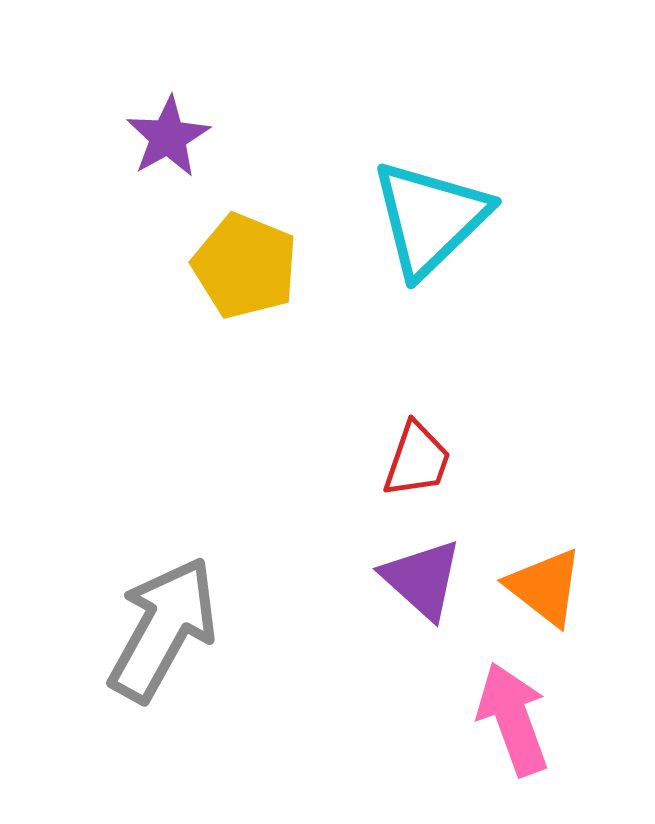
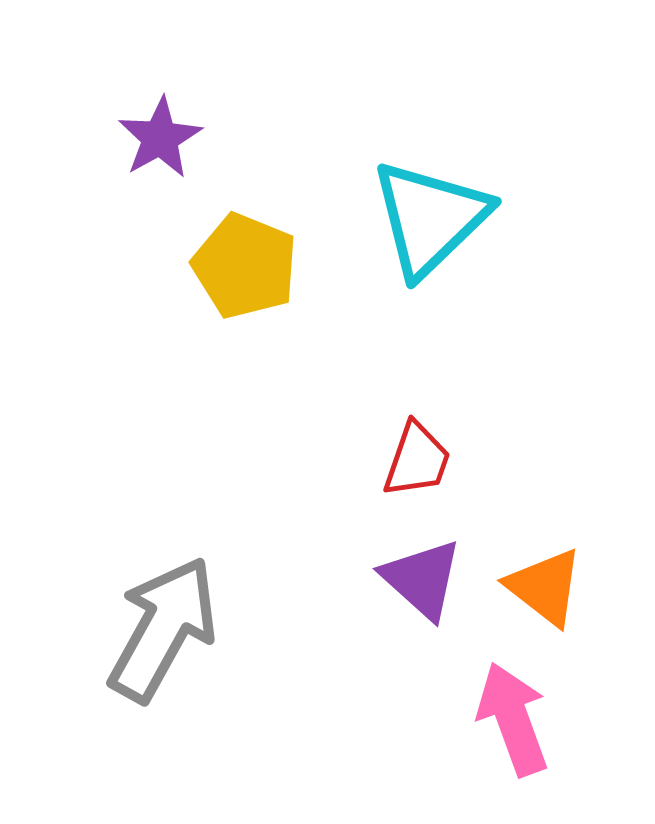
purple star: moved 8 px left, 1 px down
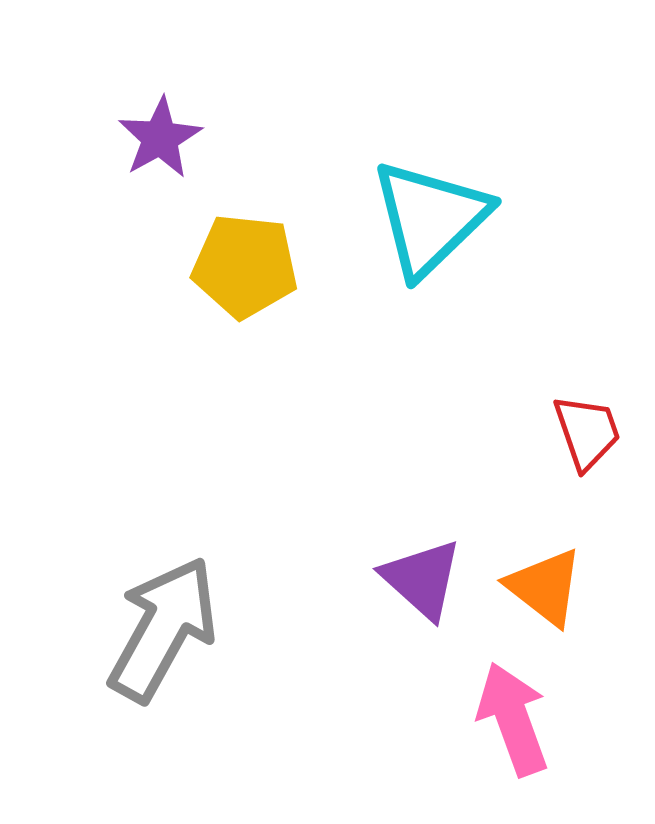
yellow pentagon: rotated 16 degrees counterclockwise
red trapezoid: moved 170 px right, 28 px up; rotated 38 degrees counterclockwise
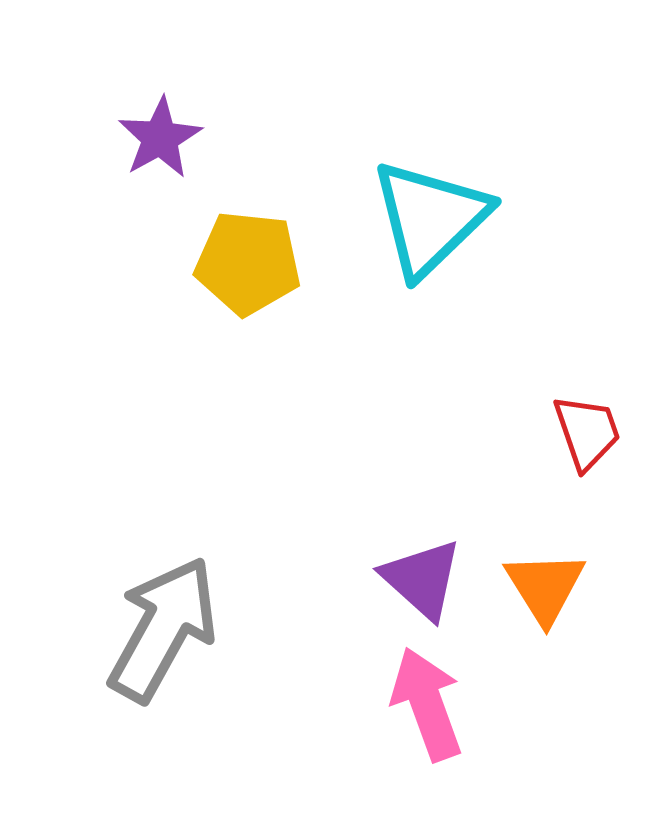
yellow pentagon: moved 3 px right, 3 px up
orange triangle: rotated 20 degrees clockwise
pink arrow: moved 86 px left, 15 px up
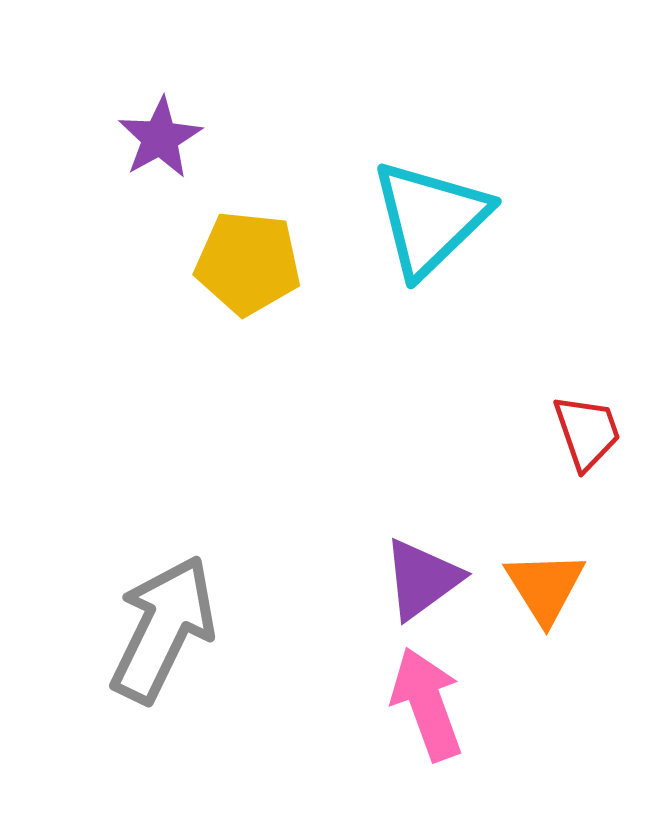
purple triangle: rotated 42 degrees clockwise
gray arrow: rotated 3 degrees counterclockwise
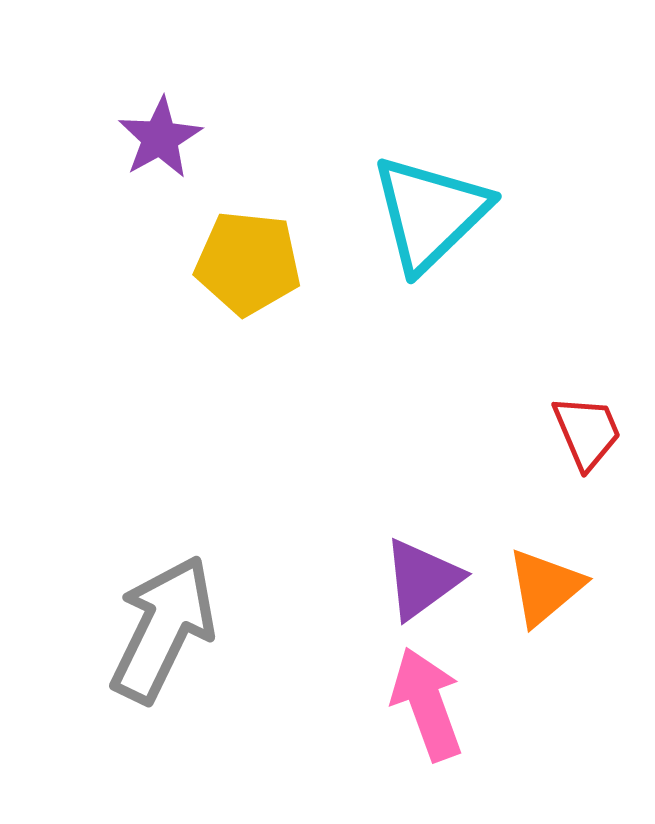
cyan triangle: moved 5 px up
red trapezoid: rotated 4 degrees counterclockwise
orange triangle: rotated 22 degrees clockwise
